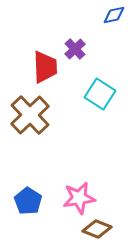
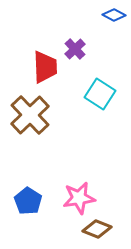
blue diamond: rotated 40 degrees clockwise
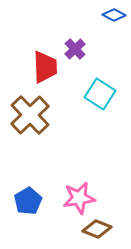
blue pentagon: rotated 8 degrees clockwise
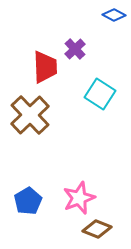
pink star: rotated 12 degrees counterclockwise
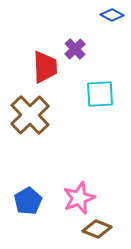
blue diamond: moved 2 px left
cyan square: rotated 36 degrees counterclockwise
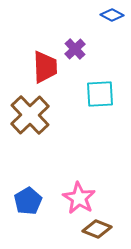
pink star: rotated 20 degrees counterclockwise
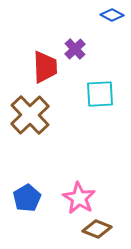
blue pentagon: moved 1 px left, 3 px up
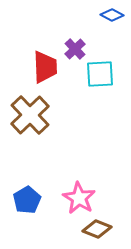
cyan square: moved 20 px up
blue pentagon: moved 2 px down
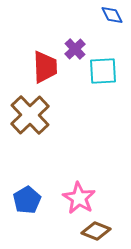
blue diamond: rotated 35 degrees clockwise
cyan square: moved 3 px right, 3 px up
brown diamond: moved 1 px left, 2 px down
